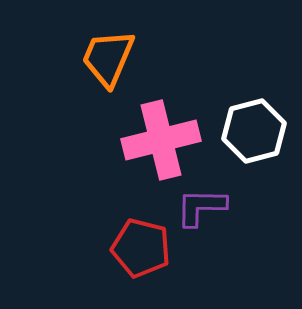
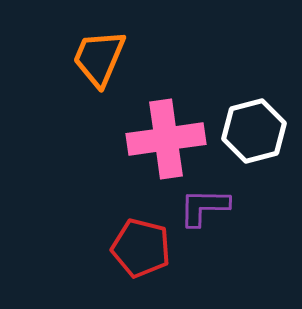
orange trapezoid: moved 9 px left
pink cross: moved 5 px right, 1 px up; rotated 6 degrees clockwise
purple L-shape: moved 3 px right
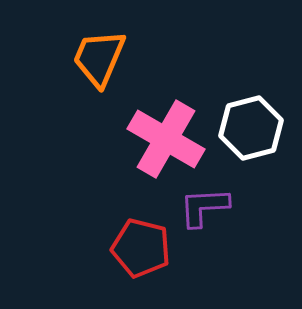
white hexagon: moved 3 px left, 3 px up
pink cross: rotated 38 degrees clockwise
purple L-shape: rotated 4 degrees counterclockwise
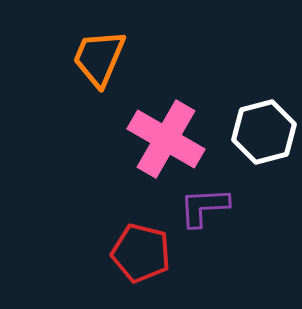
white hexagon: moved 13 px right, 4 px down
red pentagon: moved 5 px down
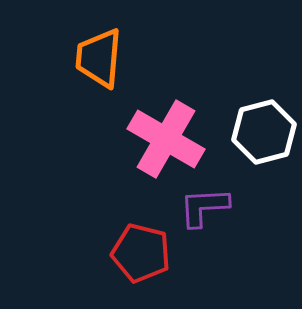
orange trapezoid: rotated 18 degrees counterclockwise
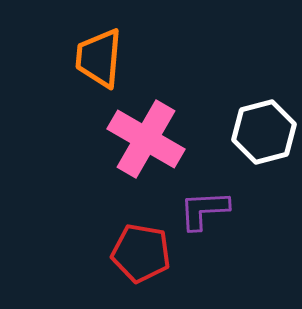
pink cross: moved 20 px left
purple L-shape: moved 3 px down
red pentagon: rotated 4 degrees counterclockwise
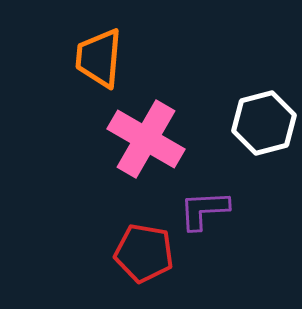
white hexagon: moved 9 px up
red pentagon: moved 3 px right
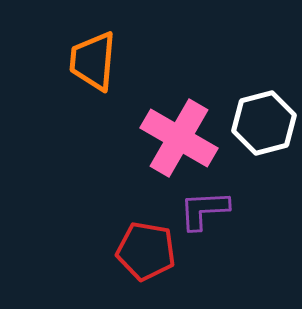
orange trapezoid: moved 6 px left, 3 px down
pink cross: moved 33 px right, 1 px up
red pentagon: moved 2 px right, 2 px up
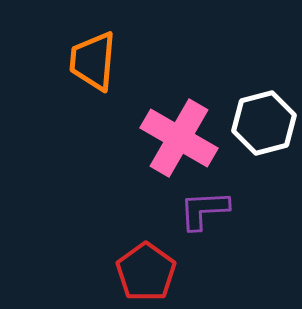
red pentagon: moved 21 px down; rotated 26 degrees clockwise
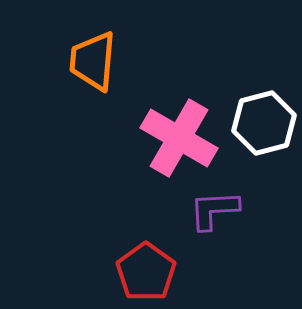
purple L-shape: moved 10 px right
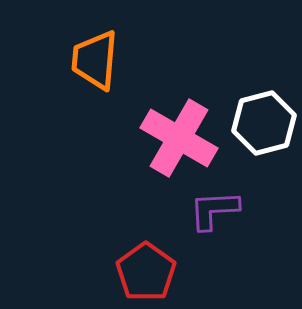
orange trapezoid: moved 2 px right, 1 px up
